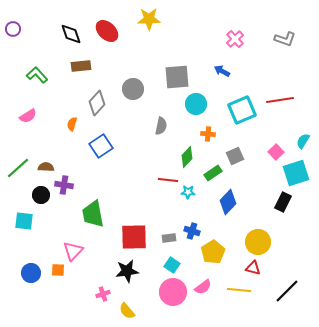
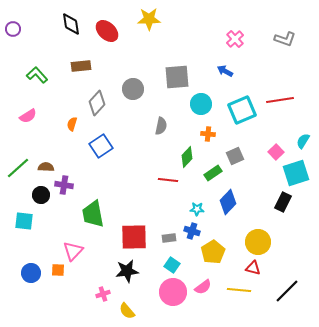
black diamond at (71, 34): moved 10 px up; rotated 10 degrees clockwise
blue arrow at (222, 71): moved 3 px right
cyan circle at (196, 104): moved 5 px right
cyan star at (188, 192): moved 9 px right, 17 px down
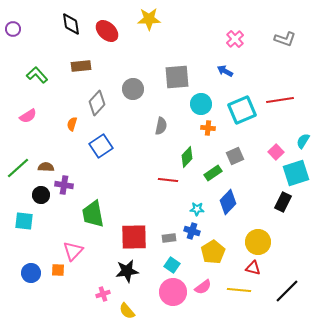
orange cross at (208, 134): moved 6 px up
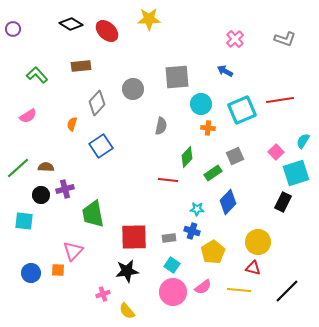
black diamond at (71, 24): rotated 50 degrees counterclockwise
purple cross at (64, 185): moved 1 px right, 4 px down; rotated 24 degrees counterclockwise
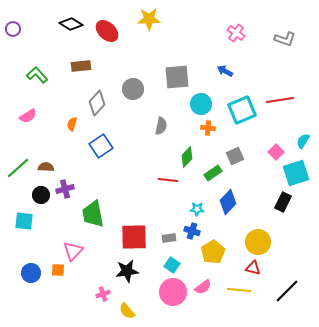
pink cross at (235, 39): moved 1 px right, 6 px up; rotated 12 degrees counterclockwise
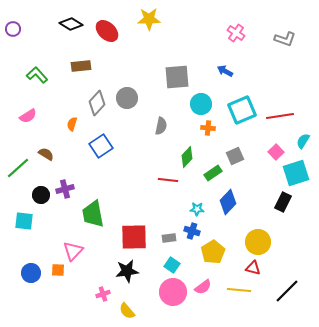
gray circle at (133, 89): moved 6 px left, 9 px down
red line at (280, 100): moved 16 px down
brown semicircle at (46, 167): moved 13 px up; rotated 28 degrees clockwise
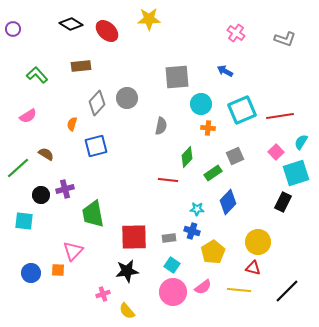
cyan semicircle at (303, 141): moved 2 px left, 1 px down
blue square at (101, 146): moved 5 px left; rotated 20 degrees clockwise
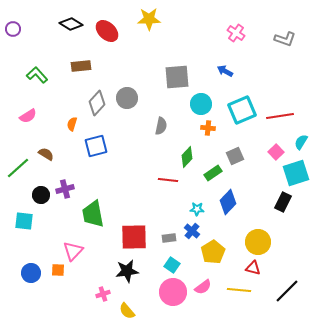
blue cross at (192, 231): rotated 21 degrees clockwise
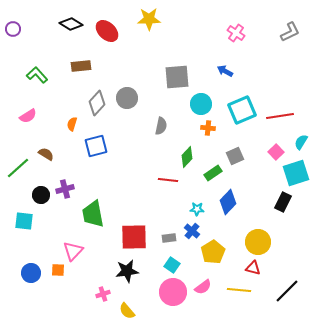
gray L-shape at (285, 39): moved 5 px right, 7 px up; rotated 45 degrees counterclockwise
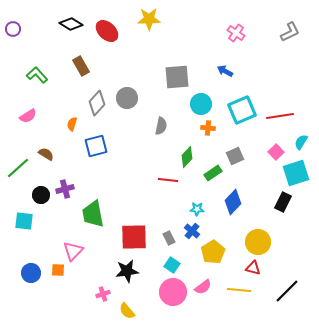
brown rectangle at (81, 66): rotated 66 degrees clockwise
blue diamond at (228, 202): moved 5 px right
gray rectangle at (169, 238): rotated 72 degrees clockwise
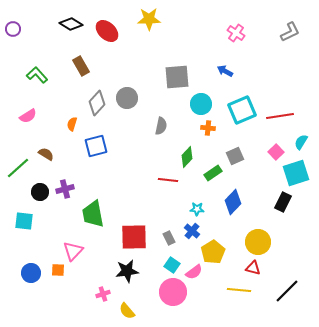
black circle at (41, 195): moved 1 px left, 3 px up
pink semicircle at (203, 287): moved 9 px left, 15 px up
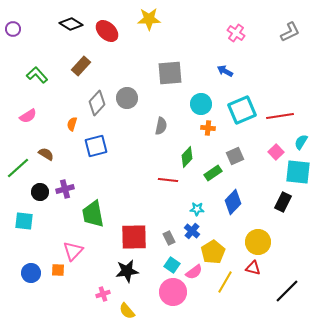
brown rectangle at (81, 66): rotated 72 degrees clockwise
gray square at (177, 77): moved 7 px left, 4 px up
cyan square at (296, 173): moved 2 px right, 1 px up; rotated 24 degrees clockwise
yellow line at (239, 290): moved 14 px left, 8 px up; rotated 65 degrees counterclockwise
